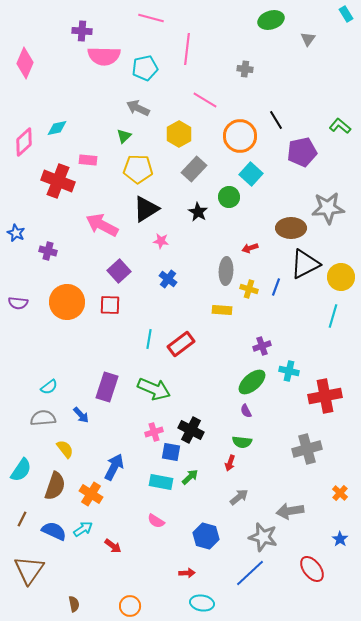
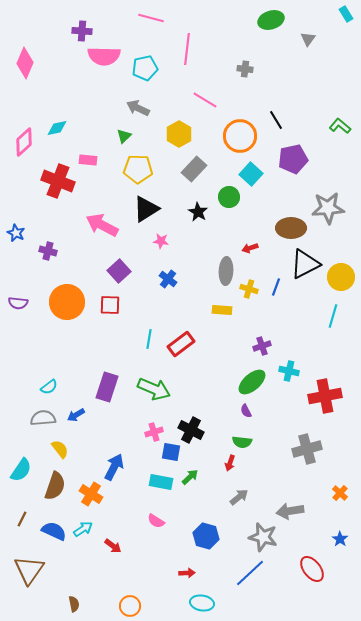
purple pentagon at (302, 152): moved 9 px left, 7 px down
blue arrow at (81, 415): moved 5 px left; rotated 102 degrees clockwise
yellow semicircle at (65, 449): moved 5 px left
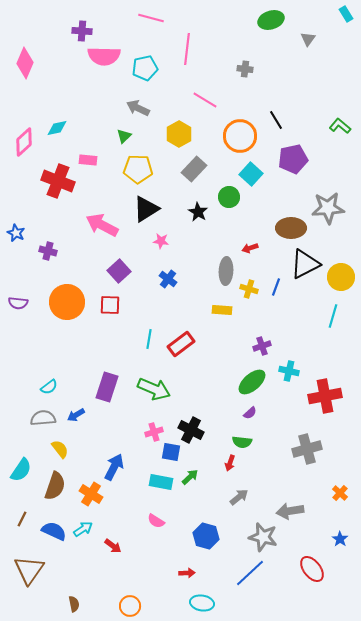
purple semicircle at (246, 411): moved 4 px right, 2 px down; rotated 104 degrees counterclockwise
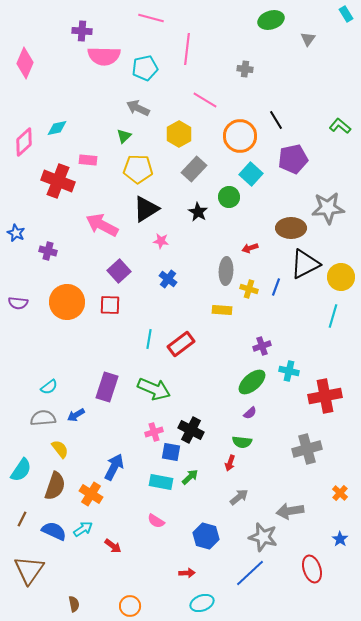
red ellipse at (312, 569): rotated 20 degrees clockwise
cyan ellipse at (202, 603): rotated 30 degrees counterclockwise
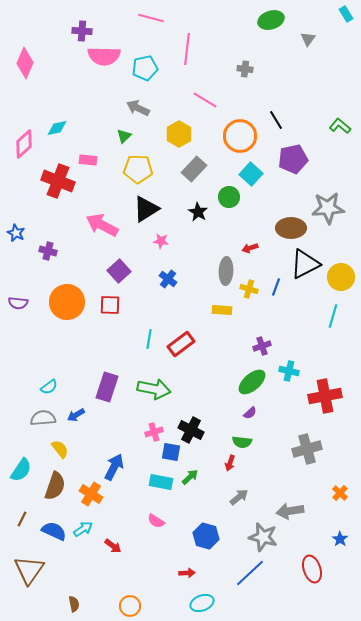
pink diamond at (24, 142): moved 2 px down
green arrow at (154, 389): rotated 12 degrees counterclockwise
